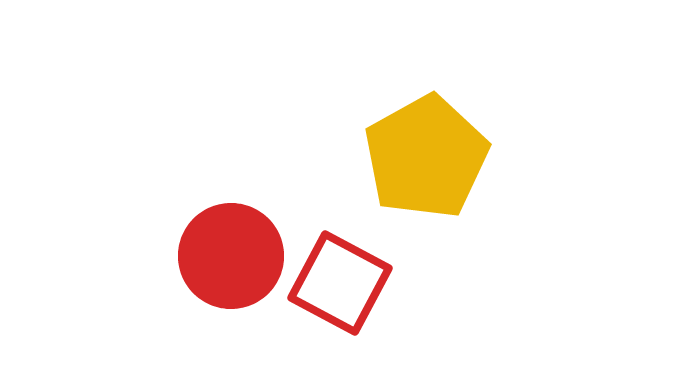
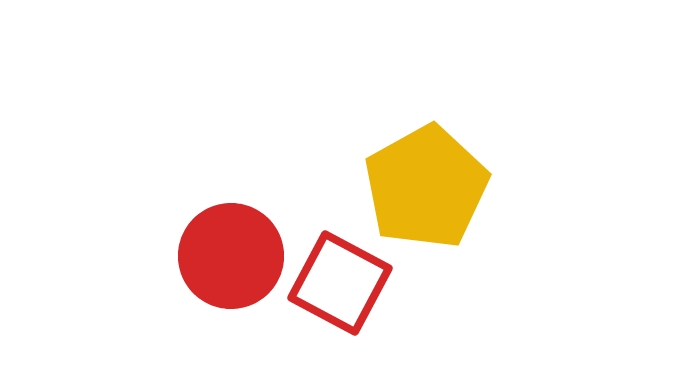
yellow pentagon: moved 30 px down
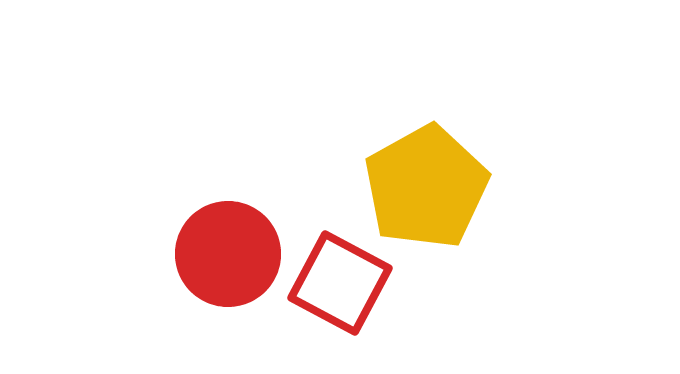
red circle: moved 3 px left, 2 px up
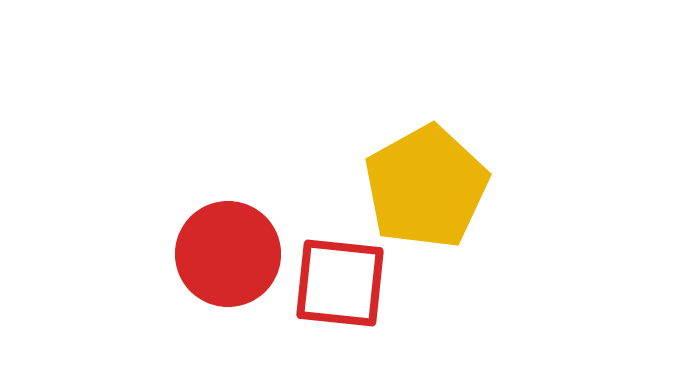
red square: rotated 22 degrees counterclockwise
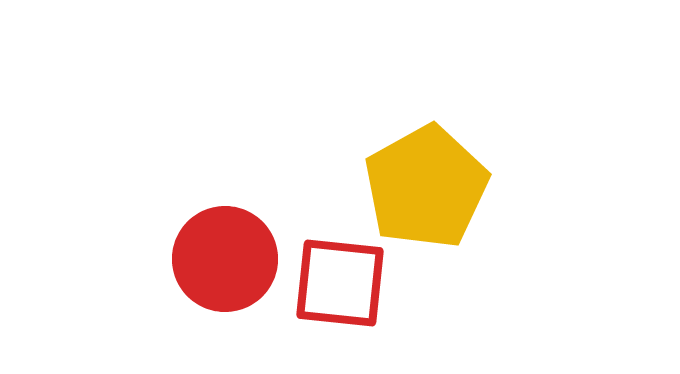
red circle: moved 3 px left, 5 px down
